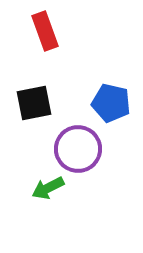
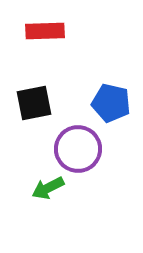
red rectangle: rotated 72 degrees counterclockwise
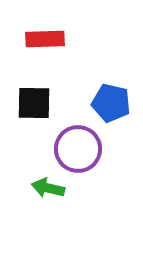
red rectangle: moved 8 px down
black square: rotated 12 degrees clockwise
green arrow: rotated 40 degrees clockwise
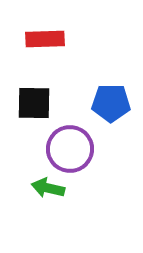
blue pentagon: rotated 12 degrees counterclockwise
purple circle: moved 8 px left
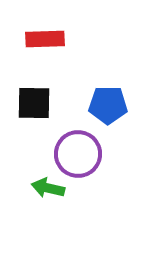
blue pentagon: moved 3 px left, 2 px down
purple circle: moved 8 px right, 5 px down
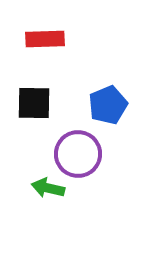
blue pentagon: rotated 24 degrees counterclockwise
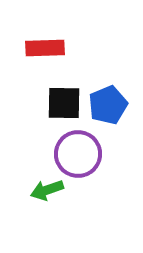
red rectangle: moved 9 px down
black square: moved 30 px right
green arrow: moved 1 px left, 2 px down; rotated 32 degrees counterclockwise
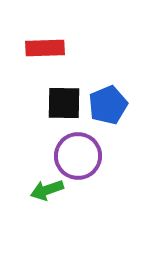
purple circle: moved 2 px down
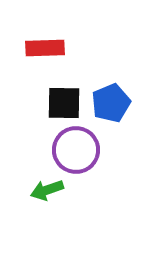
blue pentagon: moved 3 px right, 2 px up
purple circle: moved 2 px left, 6 px up
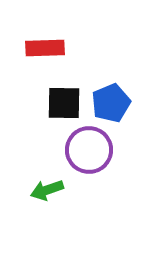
purple circle: moved 13 px right
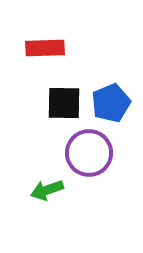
purple circle: moved 3 px down
